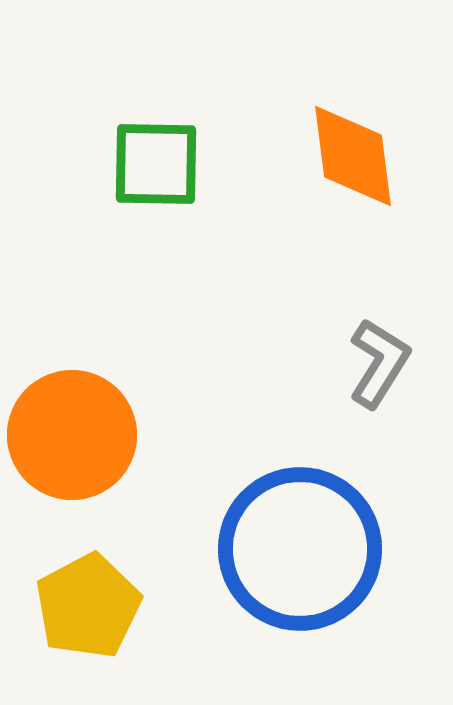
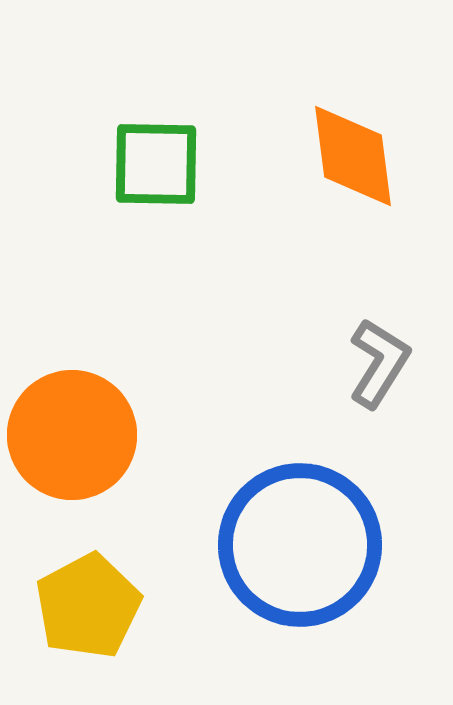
blue circle: moved 4 px up
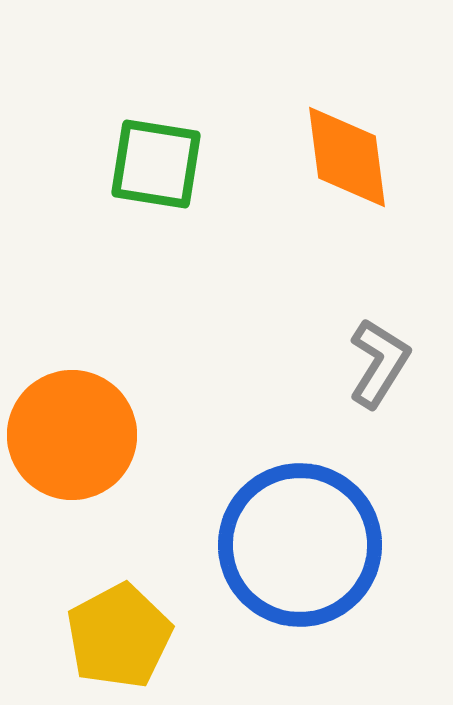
orange diamond: moved 6 px left, 1 px down
green square: rotated 8 degrees clockwise
yellow pentagon: moved 31 px right, 30 px down
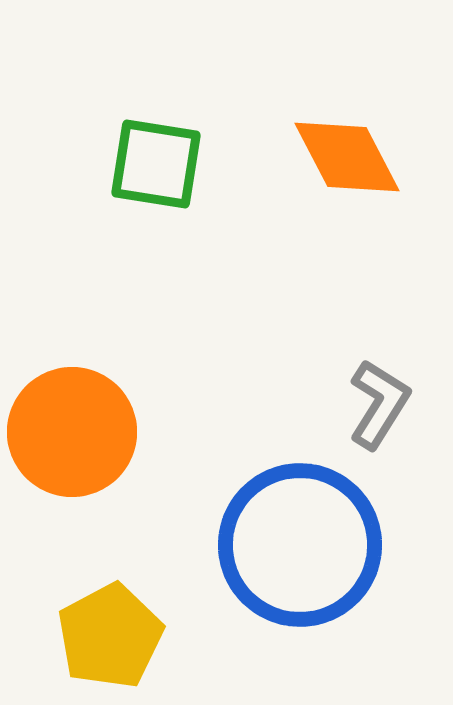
orange diamond: rotated 20 degrees counterclockwise
gray L-shape: moved 41 px down
orange circle: moved 3 px up
yellow pentagon: moved 9 px left
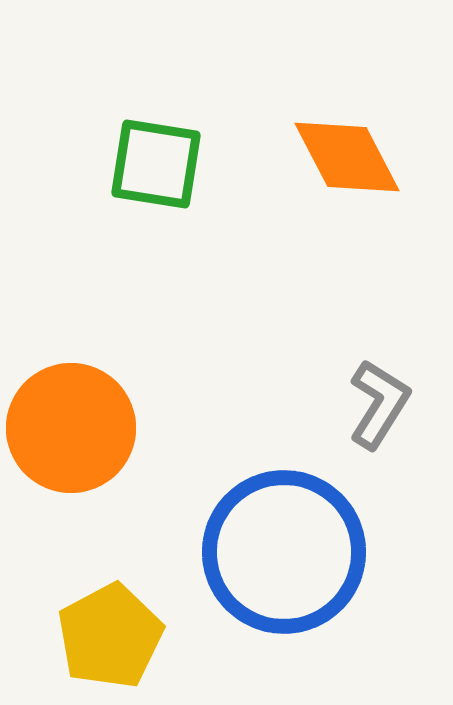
orange circle: moved 1 px left, 4 px up
blue circle: moved 16 px left, 7 px down
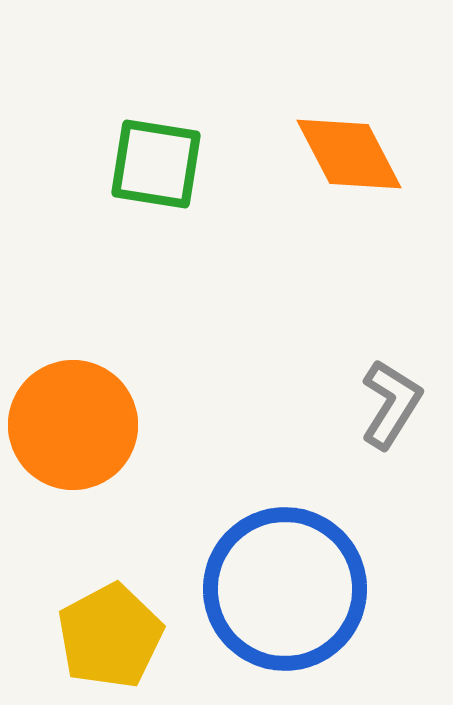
orange diamond: moved 2 px right, 3 px up
gray L-shape: moved 12 px right
orange circle: moved 2 px right, 3 px up
blue circle: moved 1 px right, 37 px down
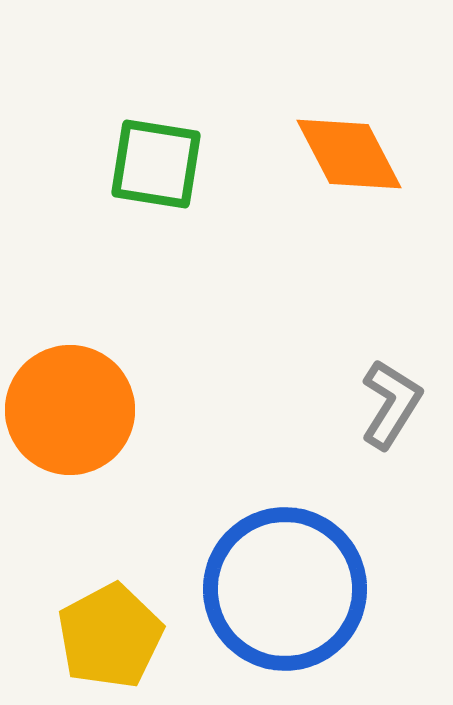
orange circle: moved 3 px left, 15 px up
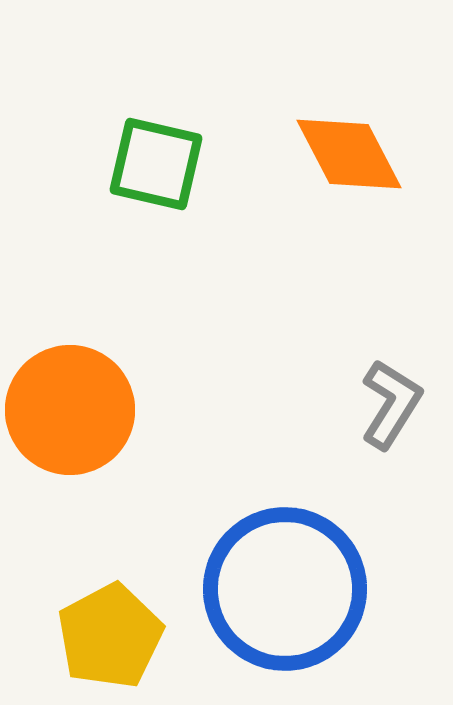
green square: rotated 4 degrees clockwise
